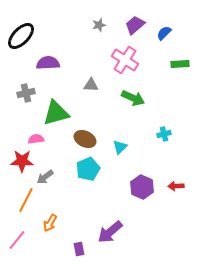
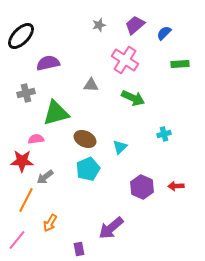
purple semicircle: rotated 10 degrees counterclockwise
purple arrow: moved 1 px right, 4 px up
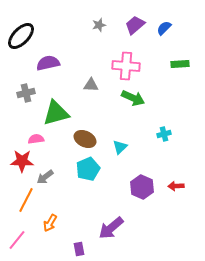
blue semicircle: moved 5 px up
pink cross: moved 1 px right, 6 px down; rotated 28 degrees counterclockwise
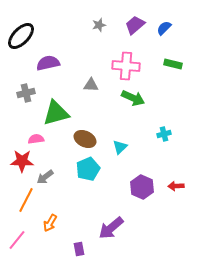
green rectangle: moved 7 px left; rotated 18 degrees clockwise
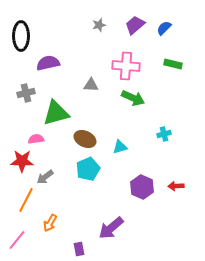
black ellipse: rotated 44 degrees counterclockwise
cyan triangle: rotated 28 degrees clockwise
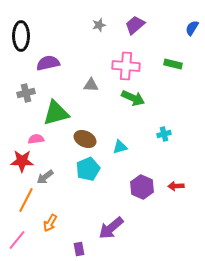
blue semicircle: moved 28 px right; rotated 14 degrees counterclockwise
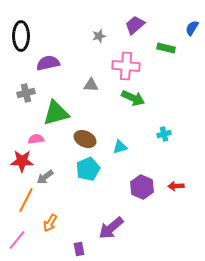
gray star: moved 11 px down
green rectangle: moved 7 px left, 16 px up
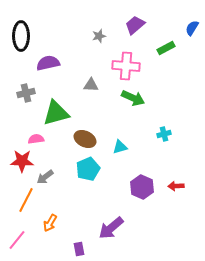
green rectangle: rotated 42 degrees counterclockwise
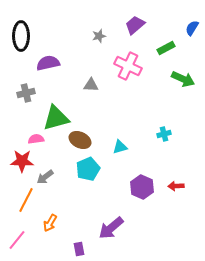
pink cross: moved 2 px right; rotated 20 degrees clockwise
green arrow: moved 50 px right, 19 px up
green triangle: moved 5 px down
brown ellipse: moved 5 px left, 1 px down
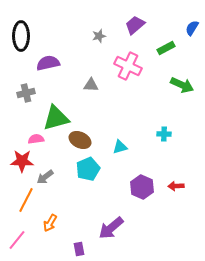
green arrow: moved 1 px left, 6 px down
cyan cross: rotated 16 degrees clockwise
